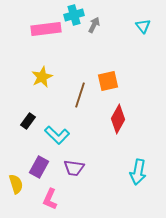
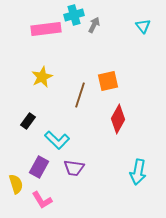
cyan L-shape: moved 5 px down
pink L-shape: moved 8 px left, 1 px down; rotated 55 degrees counterclockwise
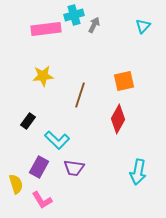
cyan triangle: rotated 21 degrees clockwise
yellow star: moved 1 px right, 1 px up; rotated 20 degrees clockwise
orange square: moved 16 px right
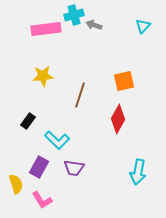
gray arrow: rotated 98 degrees counterclockwise
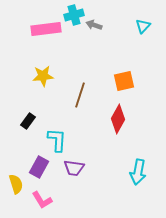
cyan L-shape: rotated 130 degrees counterclockwise
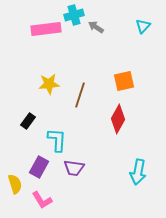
gray arrow: moved 2 px right, 2 px down; rotated 14 degrees clockwise
yellow star: moved 6 px right, 8 px down
yellow semicircle: moved 1 px left
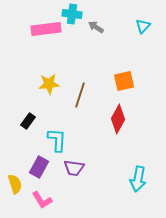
cyan cross: moved 2 px left, 1 px up; rotated 24 degrees clockwise
cyan arrow: moved 7 px down
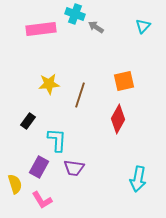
cyan cross: moved 3 px right; rotated 12 degrees clockwise
pink rectangle: moved 5 px left
